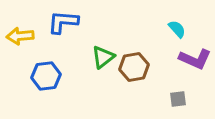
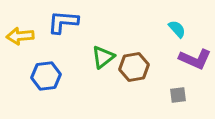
gray square: moved 4 px up
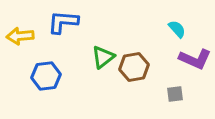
gray square: moved 3 px left, 1 px up
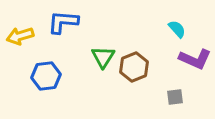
yellow arrow: rotated 12 degrees counterclockwise
green triangle: rotated 20 degrees counterclockwise
brown hexagon: rotated 12 degrees counterclockwise
gray square: moved 3 px down
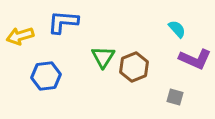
gray square: rotated 24 degrees clockwise
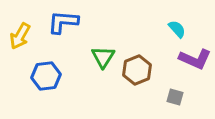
yellow arrow: rotated 44 degrees counterclockwise
brown hexagon: moved 3 px right, 3 px down
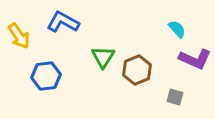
blue L-shape: rotated 24 degrees clockwise
yellow arrow: moved 1 px left; rotated 64 degrees counterclockwise
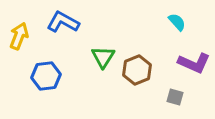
cyan semicircle: moved 7 px up
yellow arrow: rotated 124 degrees counterclockwise
purple L-shape: moved 1 px left, 4 px down
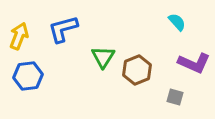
blue L-shape: moved 7 px down; rotated 44 degrees counterclockwise
blue hexagon: moved 18 px left
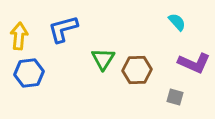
yellow arrow: rotated 16 degrees counterclockwise
green triangle: moved 2 px down
brown hexagon: rotated 20 degrees clockwise
blue hexagon: moved 1 px right, 3 px up
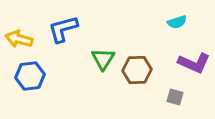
cyan semicircle: rotated 114 degrees clockwise
yellow arrow: moved 3 px down; rotated 80 degrees counterclockwise
blue hexagon: moved 1 px right, 3 px down
